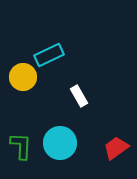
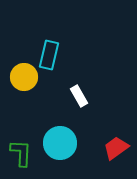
cyan rectangle: rotated 52 degrees counterclockwise
yellow circle: moved 1 px right
green L-shape: moved 7 px down
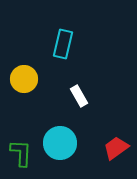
cyan rectangle: moved 14 px right, 11 px up
yellow circle: moved 2 px down
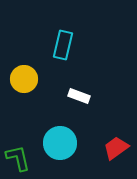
cyan rectangle: moved 1 px down
white rectangle: rotated 40 degrees counterclockwise
green L-shape: moved 3 px left, 5 px down; rotated 16 degrees counterclockwise
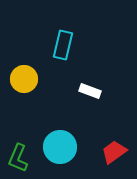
white rectangle: moved 11 px right, 5 px up
cyan circle: moved 4 px down
red trapezoid: moved 2 px left, 4 px down
green L-shape: rotated 144 degrees counterclockwise
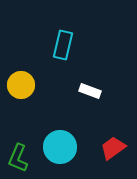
yellow circle: moved 3 px left, 6 px down
red trapezoid: moved 1 px left, 4 px up
